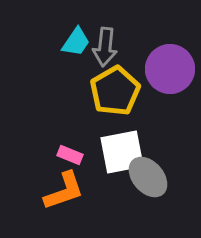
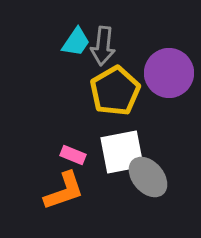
gray arrow: moved 2 px left, 1 px up
purple circle: moved 1 px left, 4 px down
pink rectangle: moved 3 px right
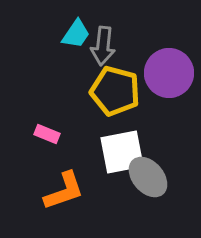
cyan trapezoid: moved 8 px up
yellow pentagon: rotated 27 degrees counterclockwise
pink rectangle: moved 26 px left, 21 px up
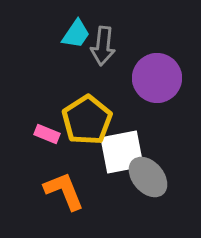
purple circle: moved 12 px left, 5 px down
yellow pentagon: moved 28 px left, 29 px down; rotated 24 degrees clockwise
orange L-shape: rotated 93 degrees counterclockwise
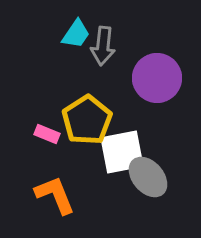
orange L-shape: moved 9 px left, 4 px down
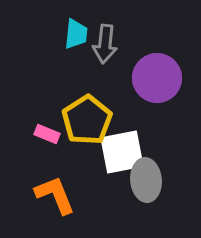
cyan trapezoid: rotated 28 degrees counterclockwise
gray arrow: moved 2 px right, 2 px up
gray ellipse: moved 2 px left, 3 px down; rotated 36 degrees clockwise
